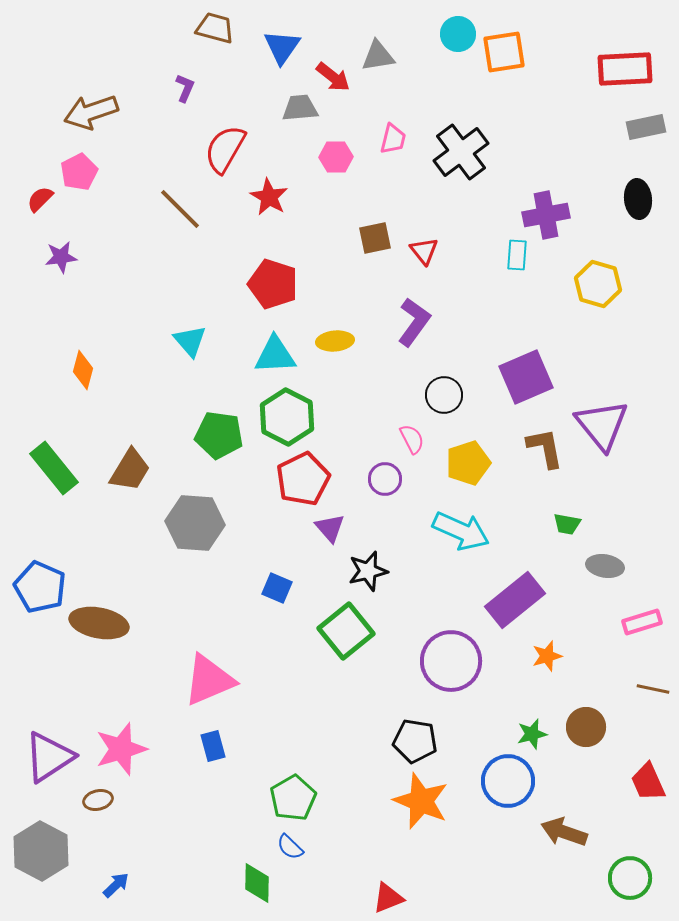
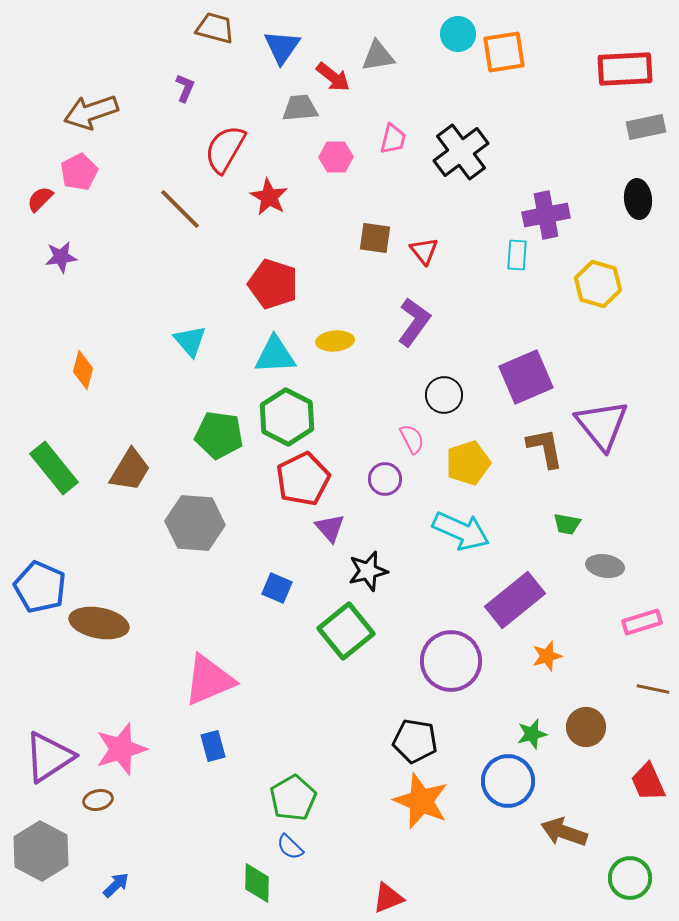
brown square at (375, 238): rotated 20 degrees clockwise
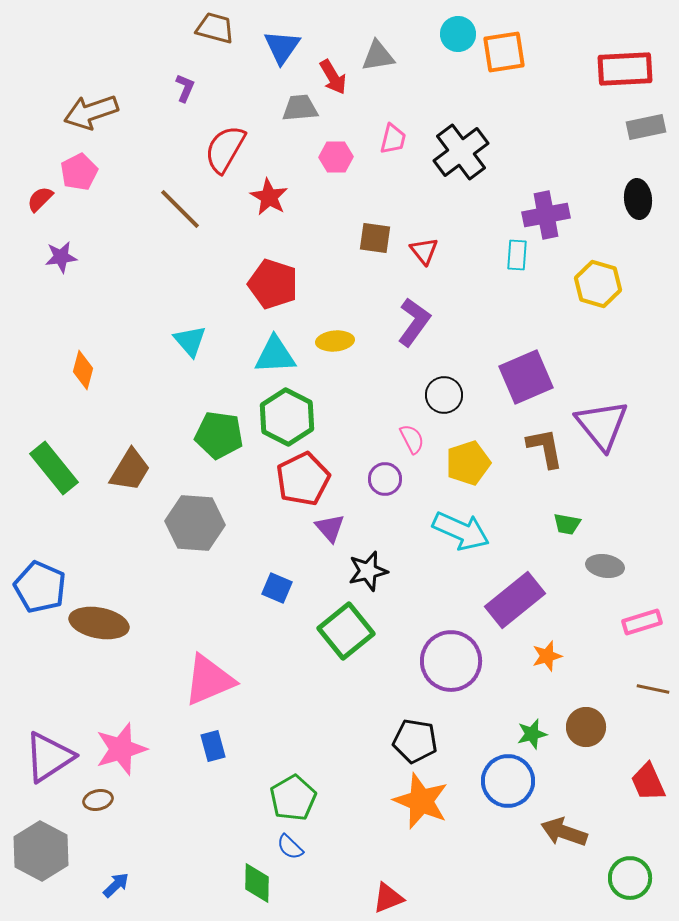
red arrow at (333, 77): rotated 21 degrees clockwise
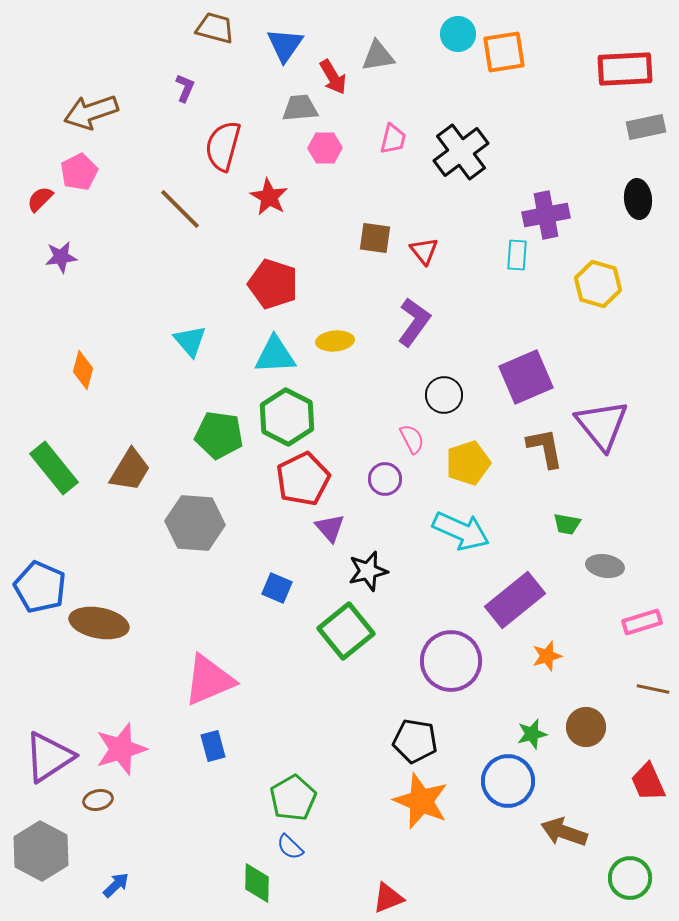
blue triangle at (282, 47): moved 3 px right, 2 px up
red semicircle at (225, 149): moved 2 px left, 3 px up; rotated 15 degrees counterclockwise
pink hexagon at (336, 157): moved 11 px left, 9 px up
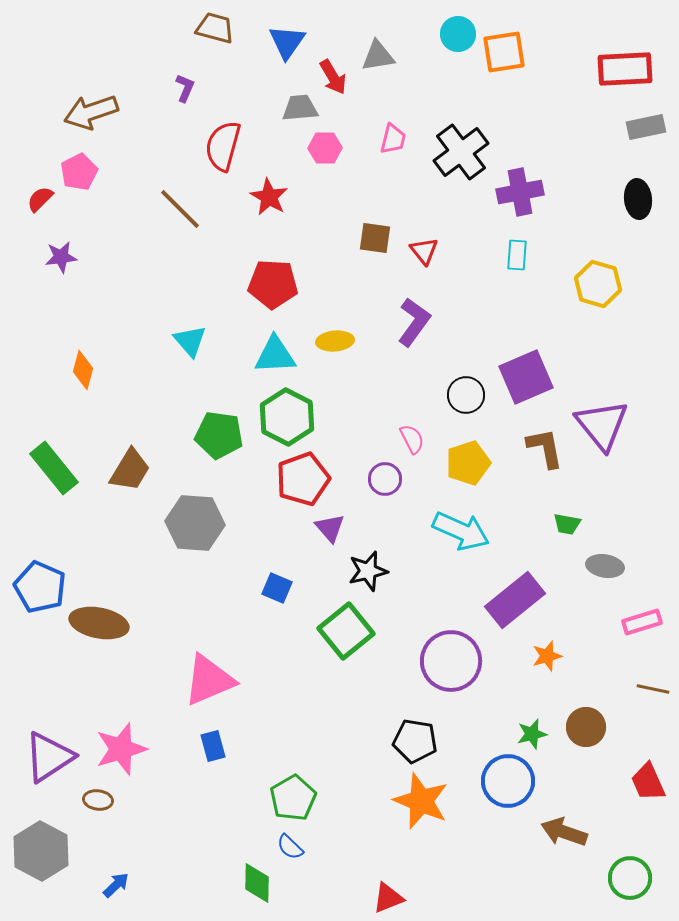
blue triangle at (285, 45): moved 2 px right, 3 px up
purple cross at (546, 215): moved 26 px left, 23 px up
red pentagon at (273, 284): rotated 15 degrees counterclockwise
black circle at (444, 395): moved 22 px right
red pentagon at (303, 479): rotated 6 degrees clockwise
brown ellipse at (98, 800): rotated 20 degrees clockwise
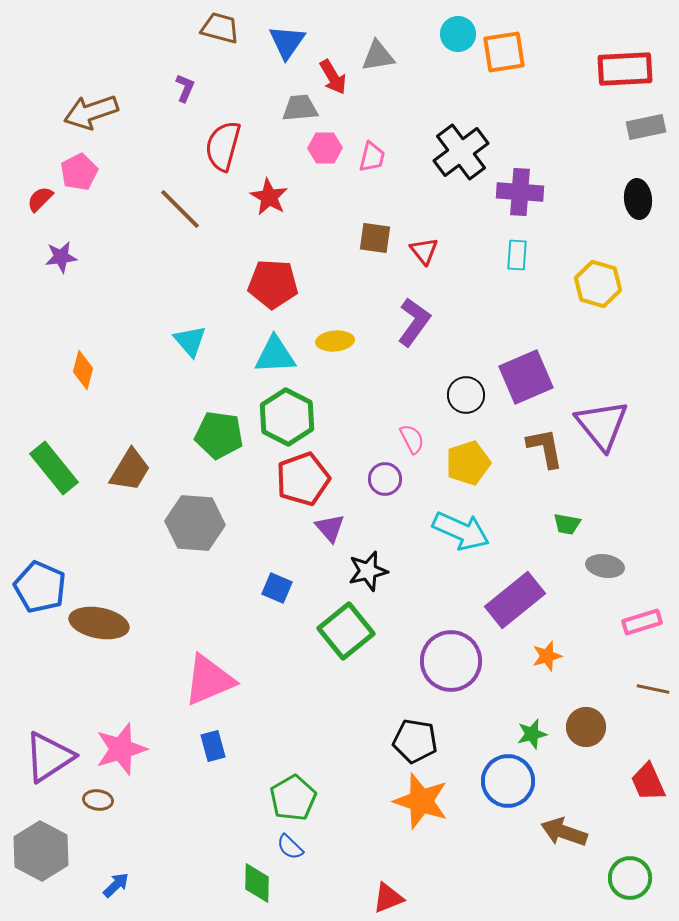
brown trapezoid at (215, 28): moved 5 px right
pink trapezoid at (393, 139): moved 21 px left, 18 px down
purple cross at (520, 192): rotated 15 degrees clockwise
orange star at (421, 801): rotated 4 degrees counterclockwise
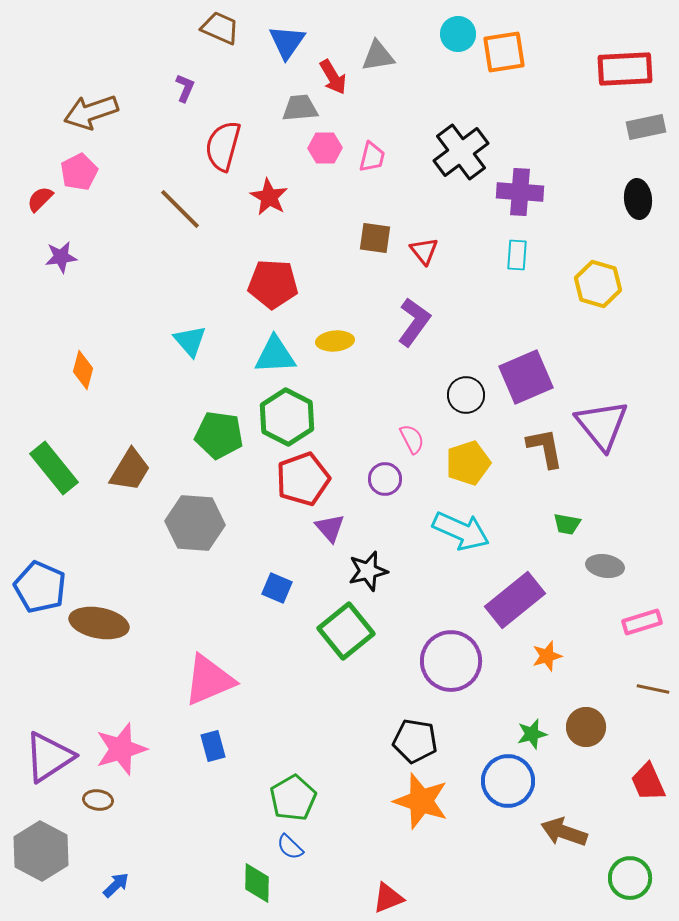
brown trapezoid at (220, 28): rotated 9 degrees clockwise
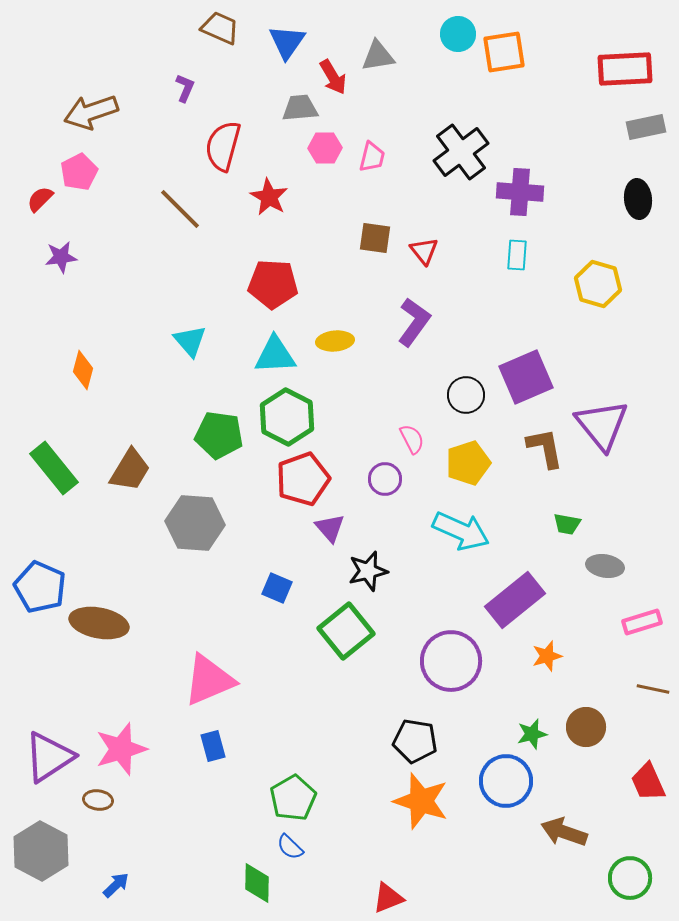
blue circle at (508, 781): moved 2 px left
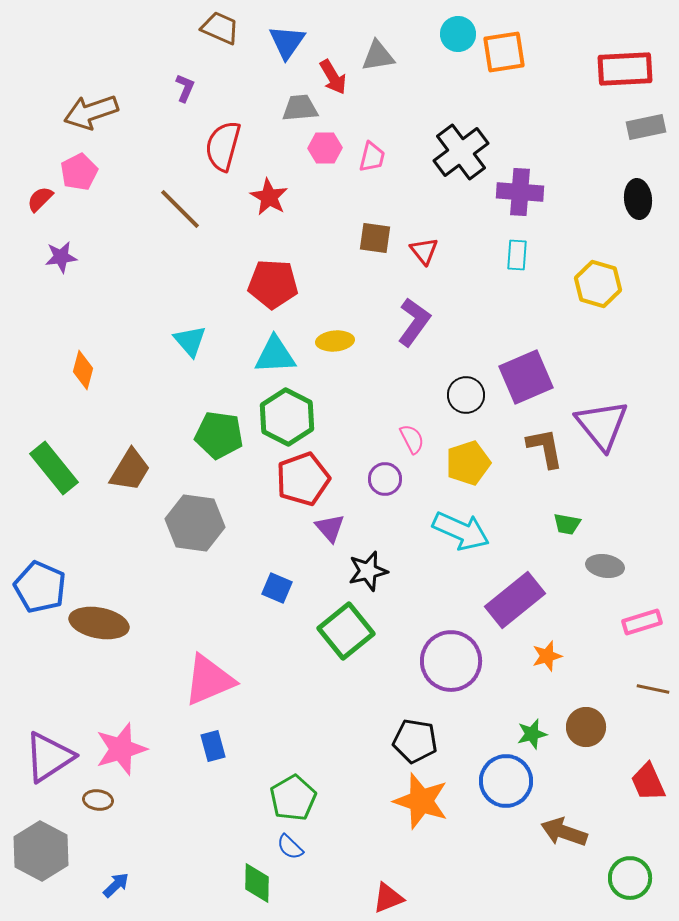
gray hexagon at (195, 523): rotated 4 degrees clockwise
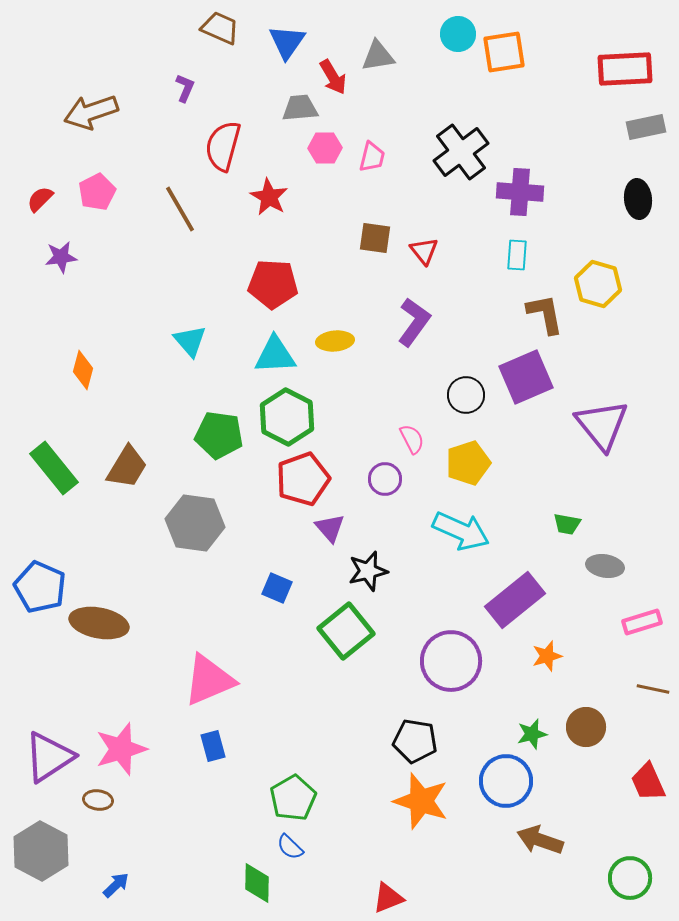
pink pentagon at (79, 172): moved 18 px right, 20 px down
brown line at (180, 209): rotated 15 degrees clockwise
brown L-shape at (545, 448): moved 134 px up
brown trapezoid at (130, 470): moved 3 px left, 3 px up
brown arrow at (564, 832): moved 24 px left, 8 px down
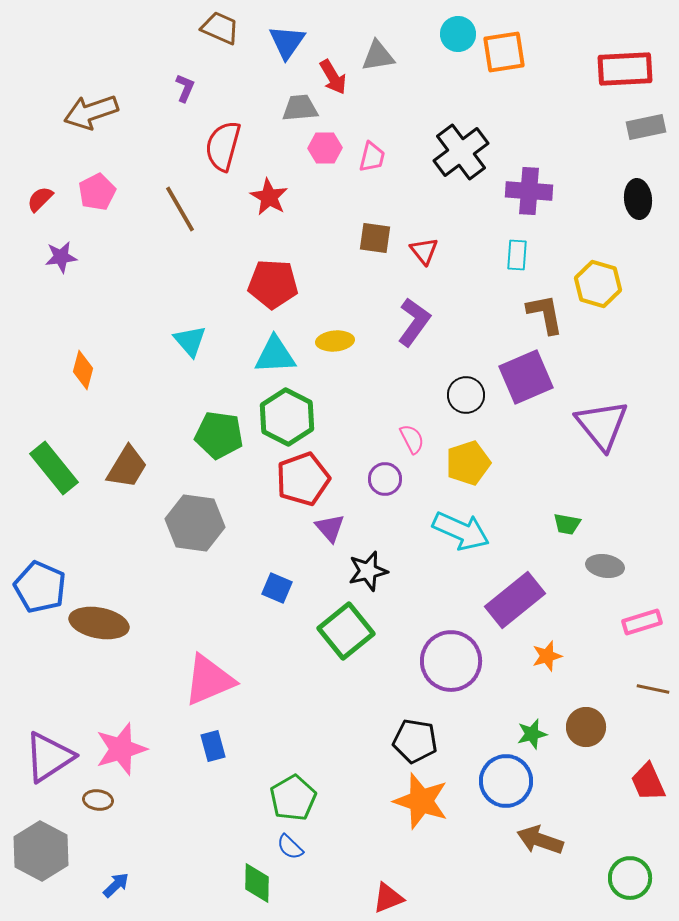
purple cross at (520, 192): moved 9 px right, 1 px up
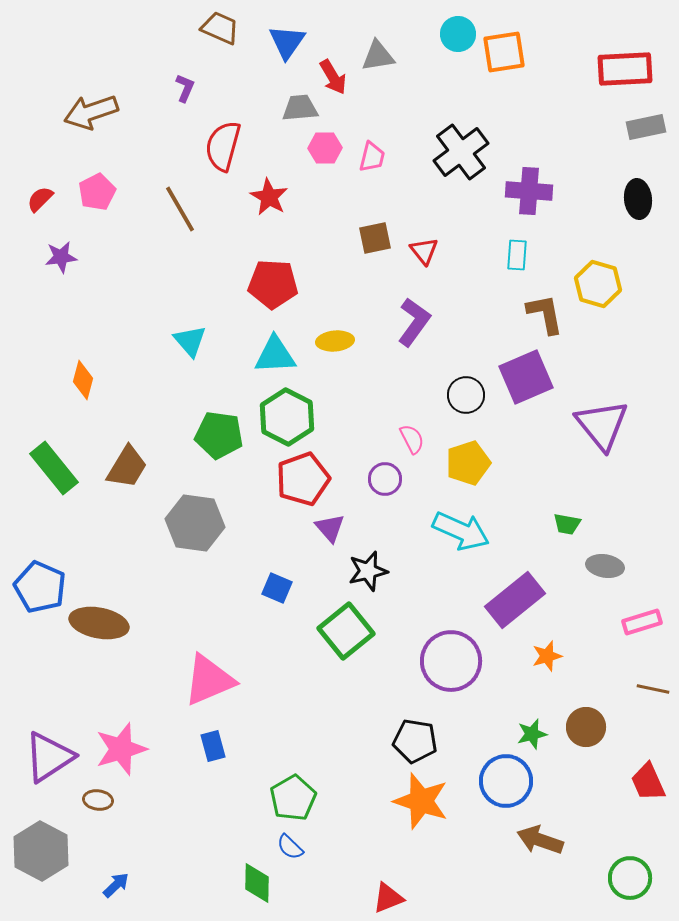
brown square at (375, 238): rotated 20 degrees counterclockwise
orange diamond at (83, 370): moved 10 px down
